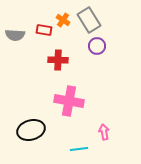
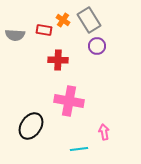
black ellipse: moved 4 px up; rotated 40 degrees counterclockwise
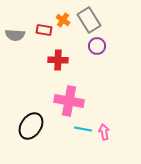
cyan line: moved 4 px right, 20 px up; rotated 18 degrees clockwise
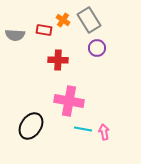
purple circle: moved 2 px down
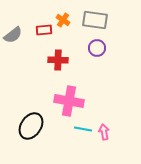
gray rectangle: moved 6 px right; rotated 50 degrees counterclockwise
red rectangle: rotated 14 degrees counterclockwise
gray semicircle: moved 2 px left; rotated 42 degrees counterclockwise
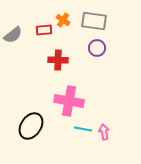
gray rectangle: moved 1 px left, 1 px down
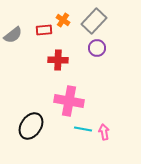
gray rectangle: rotated 55 degrees counterclockwise
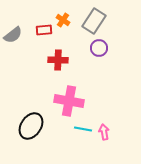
gray rectangle: rotated 10 degrees counterclockwise
purple circle: moved 2 px right
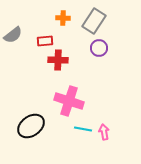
orange cross: moved 2 px up; rotated 32 degrees counterclockwise
red rectangle: moved 1 px right, 11 px down
pink cross: rotated 8 degrees clockwise
black ellipse: rotated 20 degrees clockwise
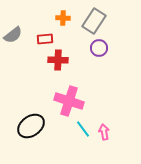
red rectangle: moved 2 px up
cyan line: rotated 42 degrees clockwise
